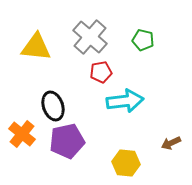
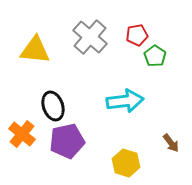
green pentagon: moved 12 px right, 16 px down; rotated 20 degrees clockwise
yellow triangle: moved 1 px left, 3 px down
red pentagon: moved 36 px right, 37 px up
brown arrow: rotated 102 degrees counterclockwise
yellow hexagon: rotated 12 degrees clockwise
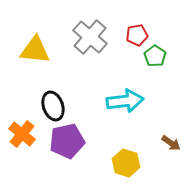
brown arrow: rotated 18 degrees counterclockwise
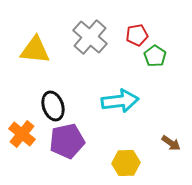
cyan arrow: moved 5 px left
yellow hexagon: rotated 20 degrees counterclockwise
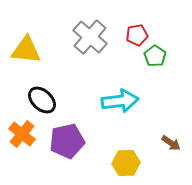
yellow triangle: moved 9 px left
black ellipse: moved 11 px left, 6 px up; rotated 28 degrees counterclockwise
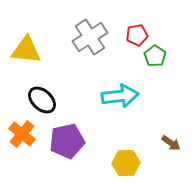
gray cross: rotated 16 degrees clockwise
cyan arrow: moved 5 px up
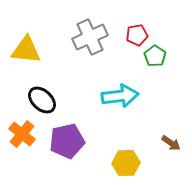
gray cross: rotated 8 degrees clockwise
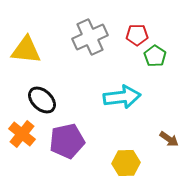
red pentagon: rotated 10 degrees clockwise
cyan arrow: moved 2 px right, 1 px down
brown arrow: moved 2 px left, 4 px up
